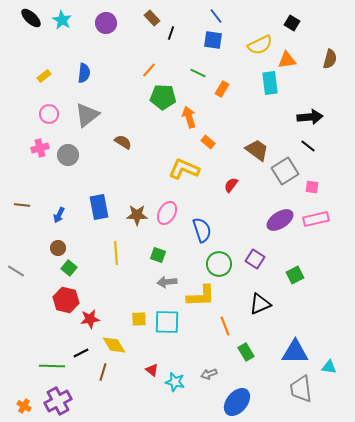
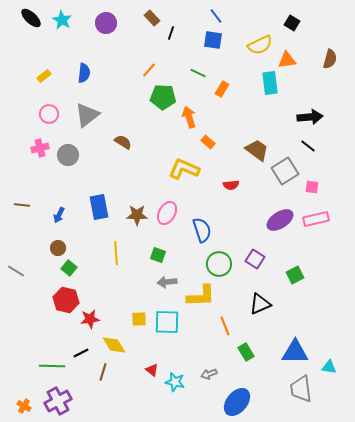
red semicircle at (231, 185): rotated 133 degrees counterclockwise
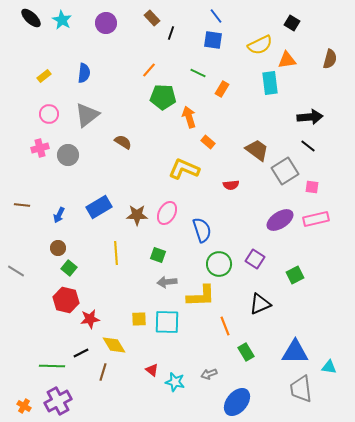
blue rectangle at (99, 207): rotated 70 degrees clockwise
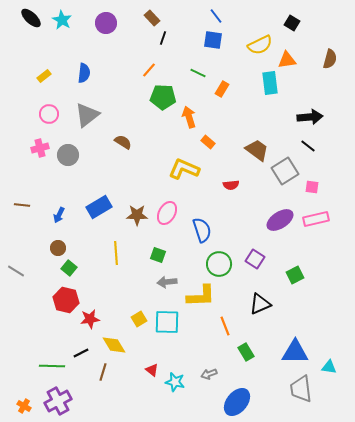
black line at (171, 33): moved 8 px left, 5 px down
yellow square at (139, 319): rotated 28 degrees counterclockwise
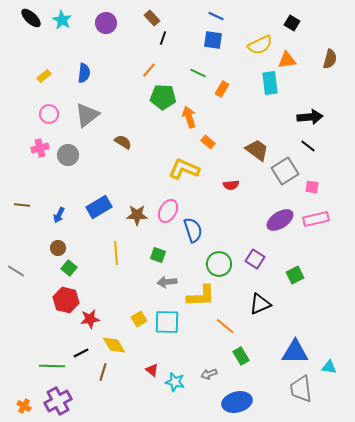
blue line at (216, 16): rotated 28 degrees counterclockwise
pink ellipse at (167, 213): moved 1 px right, 2 px up
blue semicircle at (202, 230): moved 9 px left
orange line at (225, 326): rotated 30 degrees counterclockwise
green rectangle at (246, 352): moved 5 px left, 4 px down
blue ellipse at (237, 402): rotated 36 degrees clockwise
